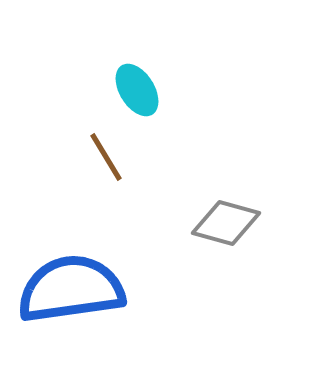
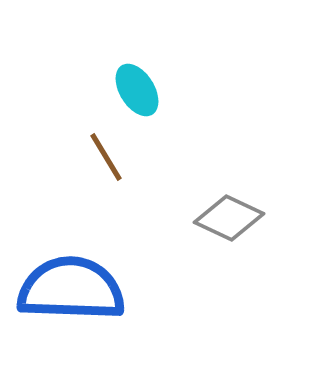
gray diamond: moved 3 px right, 5 px up; rotated 10 degrees clockwise
blue semicircle: rotated 10 degrees clockwise
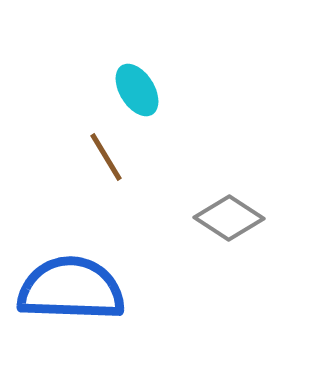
gray diamond: rotated 8 degrees clockwise
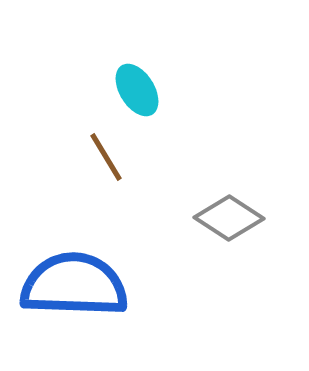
blue semicircle: moved 3 px right, 4 px up
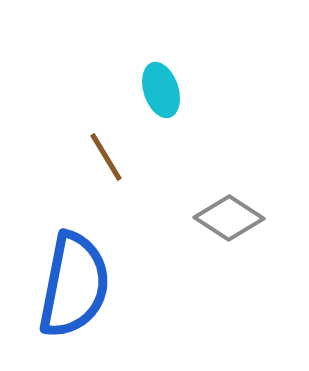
cyan ellipse: moved 24 px right; rotated 14 degrees clockwise
blue semicircle: rotated 99 degrees clockwise
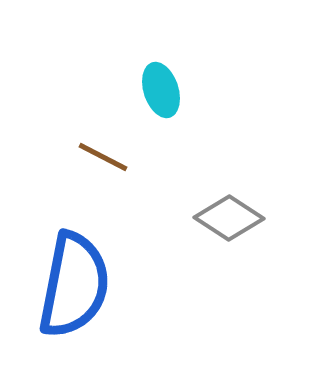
brown line: moved 3 px left; rotated 32 degrees counterclockwise
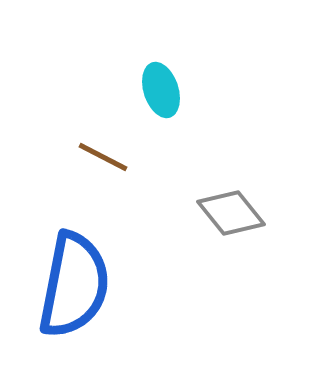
gray diamond: moved 2 px right, 5 px up; rotated 18 degrees clockwise
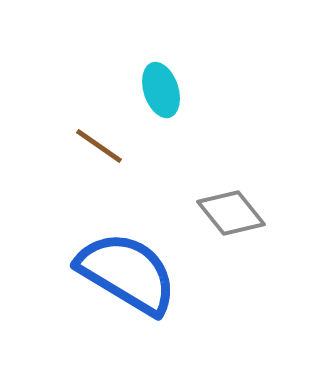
brown line: moved 4 px left, 11 px up; rotated 8 degrees clockwise
blue semicircle: moved 53 px right, 12 px up; rotated 70 degrees counterclockwise
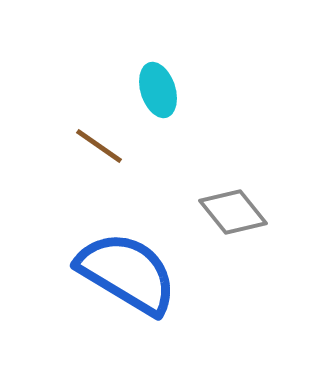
cyan ellipse: moved 3 px left
gray diamond: moved 2 px right, 1 px up
